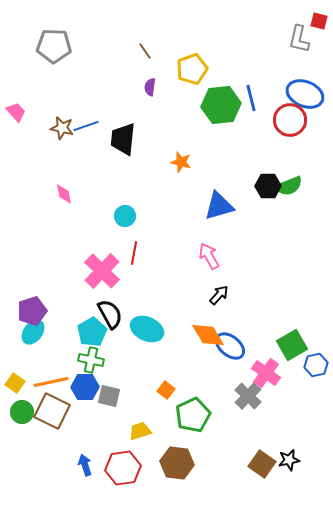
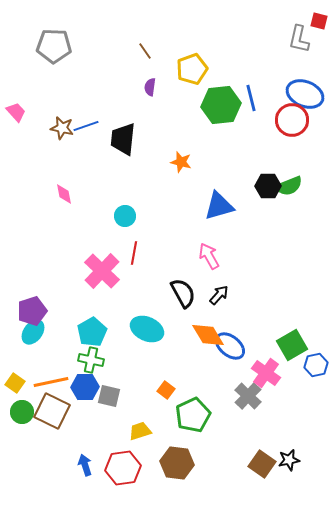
red circle at (290, 120): moved 2 px right
black semicircle at (110, 314): moved 73 px right, 21 px up
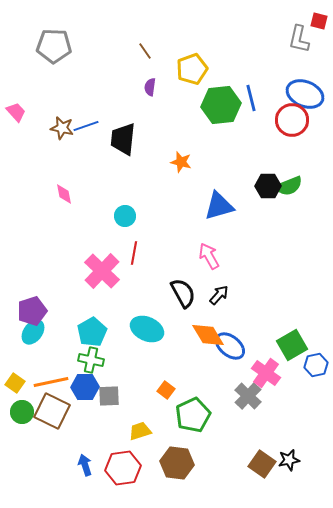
gray square at (109, 396): rotated 15 degrees counterclockwise
